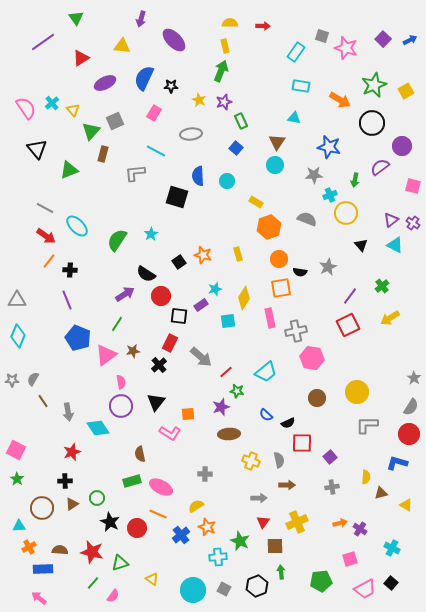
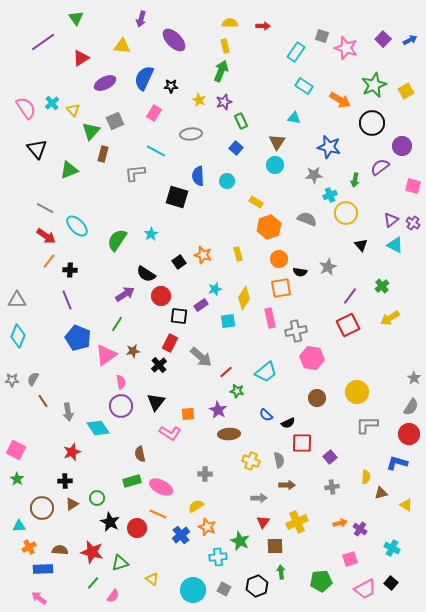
cyan rectangle at (301, 86): moved 3 px right; rotated 24 degrees clockwise
purple star at (221, 407): moved 3 px left, 3 px down; rotated 24 degrees counterclockwise
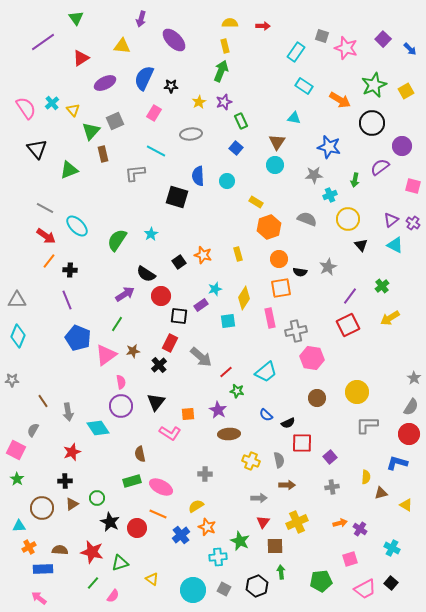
blue arrow at (410, 40): moved 9 px down; rotated 72 degrees clockwise
yellow star at (199, 100): moved 2 px down; rotated 16 degrees clockwise
brown rectangle at (103, 154): rotated 28 degrees counterclockwise
yellow circle at (346, 213): moved 2 px right, 6 px down
gray semicircle at (33, 379): moved 51 px down
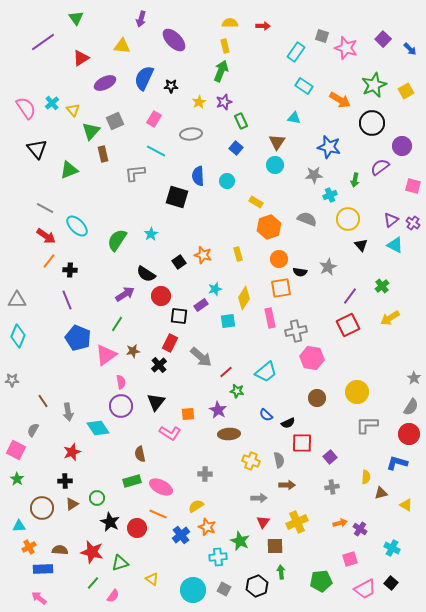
pink rectangle at (154, 113): moved 6 px down
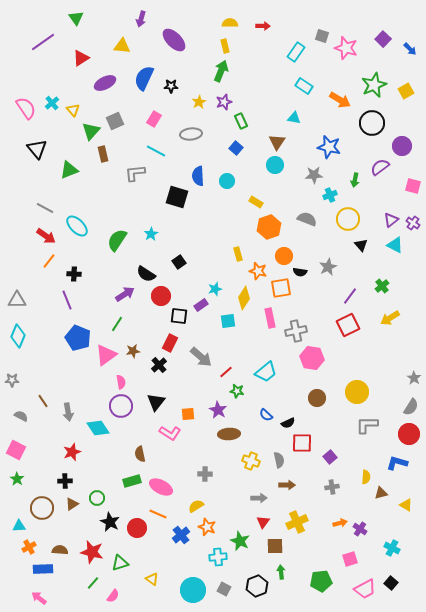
orange star at (203, 255): moved 55 px right, 16 px down
orange circle at (279, 259): moved 5 px right, 3 px up
black cross at (70, 270): moved 4 px right, 4 px down
gray semicircle at (33, 430): moved 12 px left, 14 px up; rotated 88 degrees clockwise
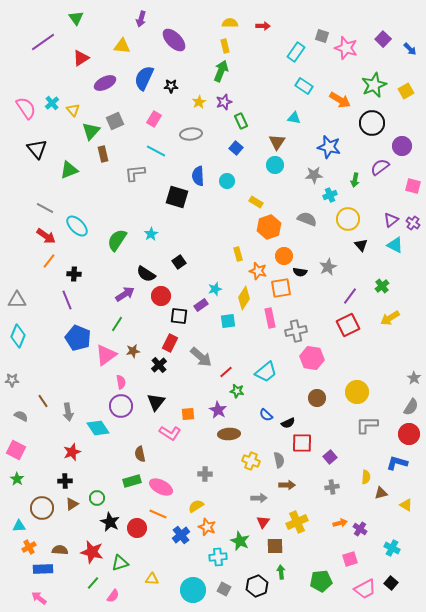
yellow triangle at (152, 579): rotated 32 degrees counterclockwise
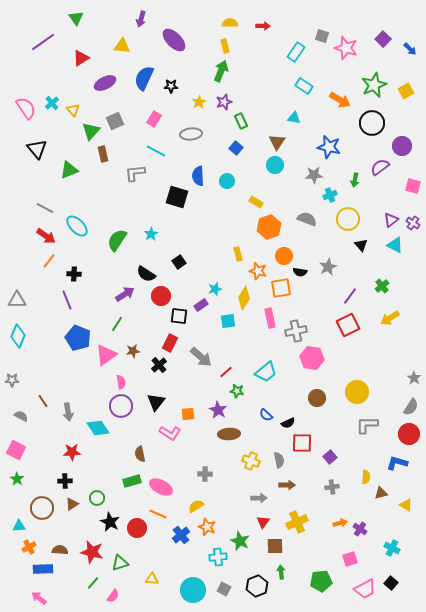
red star at (72, 452): rotated 18 degrees clockwise
